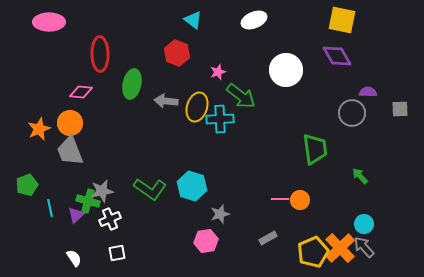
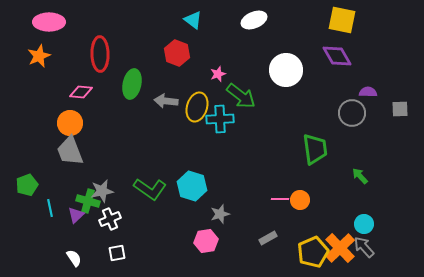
pink star at (218, 72): moved 2 px down
orange star at (39, 129): moved 73 px up
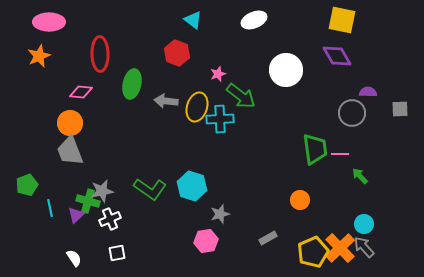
pink line at (280, 199): moved 60 px right, 45 px up
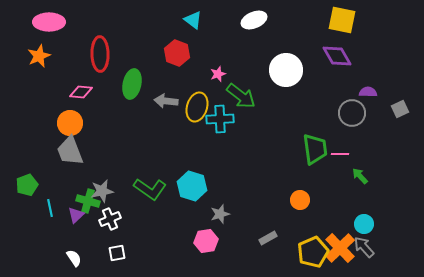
gray square at (400, 109): rotated 24 degrees counterclockwise
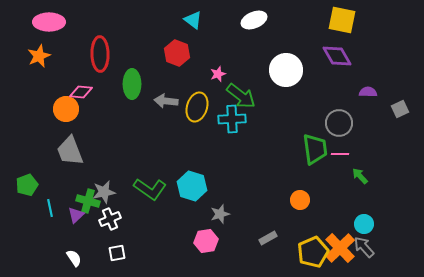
green ellipse at (132, 84): rotated 12 degrees counterclockwise
gray circle at (352, 113): moved 13 px left, 10 px down
cyan cross at (220, 119): moved 12 px right
orange circle at (70, 123): moved 4 px left, 14 px up
gray star at (102, 191): moved 2 px right, 1 px down
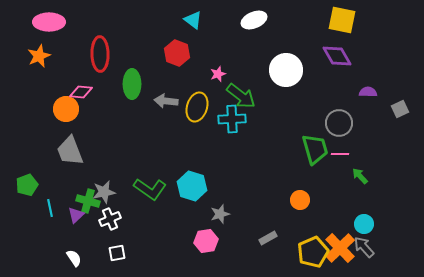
green trapezoid at (315, 149): rotated 8 degrees counterclockwise
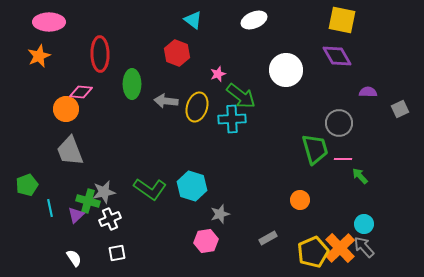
pink line at (340, 154): moved 3 px right, 5 px down
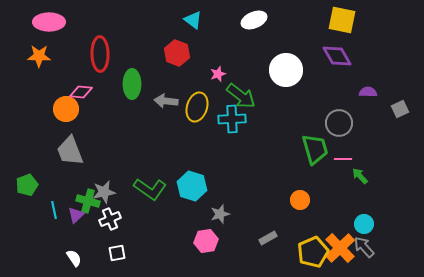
orange star at (39, 56): rotated 25 degrees clockwise
cyan line at (50, 208): moved 4 px right, 2 px down
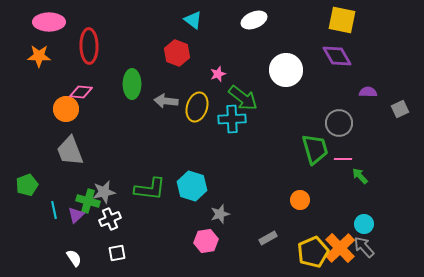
red ellipse at (100, 54): moved 11 px left, 8 px up
green arrow at (241, 96): moved 2 px right, 2 px down
green L-shape at (150, 189): rotated 28 degrees counterclockwise
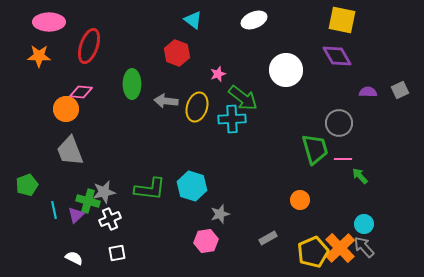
red ellipse at (89, 46): rotated 20 degrees clockwise
gray square at (400, 109): moved 19 px up
white semicircle at (74, 258): rotated 30 degrees counterclockwise
